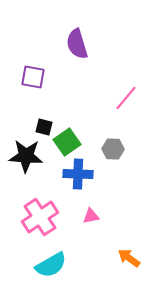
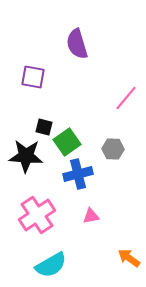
blue cross: rotated 16 degrees counterclockwise
pink cross: moved 3 px left, 2 px up
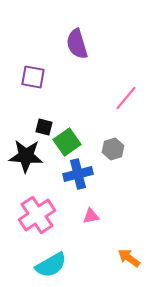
gray hexagon: rotated 20 degrees counterclockwise
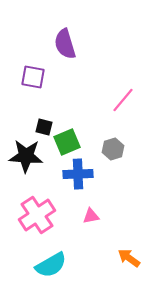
purple semicircle: moved 12 px left
pink line: moved 3 px left, 2 px down
green square: rotated 12 degrees clockwise
blue cross: rotated 12 degrees clockwise
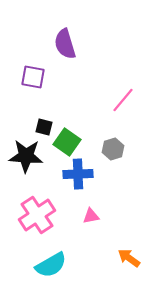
green square: rotated 32 degrees counterclockwise
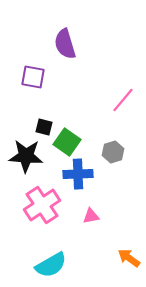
gray hexagon: moved 3 px down
pink cross: moved 5 px right, 10 px up
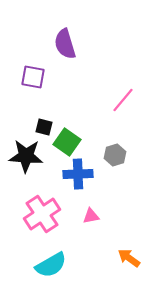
gray hexagon: moved 2 px right, 3 px down
pink cross: moved 9 px down
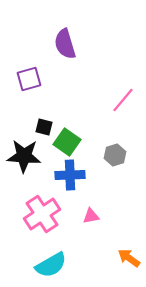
purple square: moved 4 px left, 2 px down; rotated 25 degrees counterclockwise
black star: moved 2 px left
blue cross: moved 8 px left, 1 px down
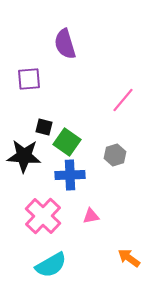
purple square: rotated 10 degrees clockwise
pink cross: moved 1 px right, 2 px down; rotated 12 degrees counterclockwise
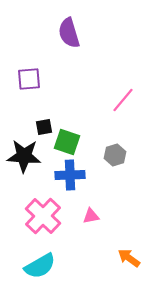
purple semicircle: moved 4 px right, 11 px up
black square: rotated 24 degrees counterclockwise
green square: rotated 16 degrees counterclockwise
cyan semicircle: moved 11 px left, 1 px down
